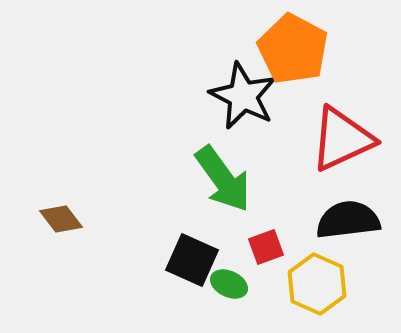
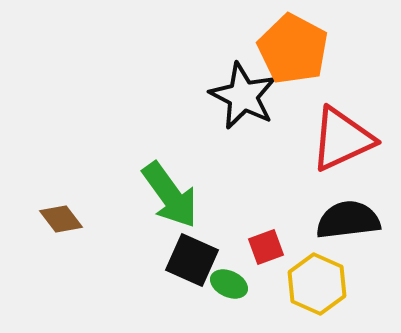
green arrow: moved 53 px left, 16 px down
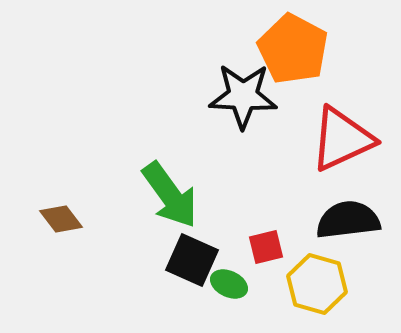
black star: rotated 24 degrees counterclockwise
red square: rotated 6 degrees clockwise
yellow hexagon: rotated 8 degrees counterclockwise
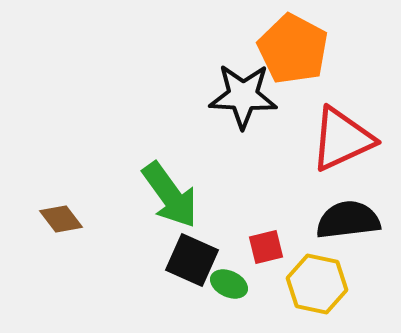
yellow hexagon: rotated 4 degrees counterclockwise
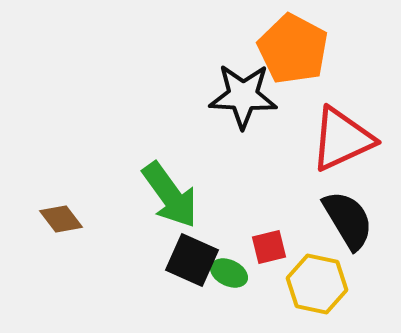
black semicircle: rotated 66 degrees clockwise
red square: moved 3 px right
green ellipse: moved 11 px up
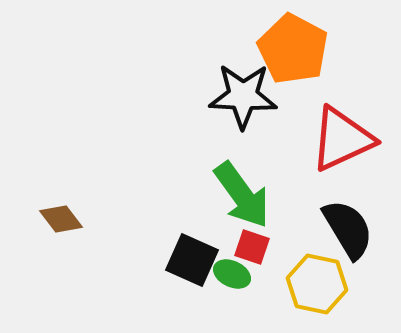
green arrow: moved 72 px right
black semicircle: moved 9 px down
red square: moved 17 px left; rotated 33 degrees clockwise
green ellipse: moved 3 px right, 1 px down
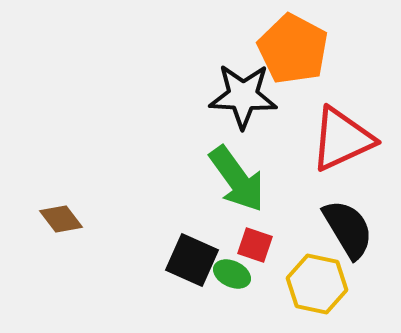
green arrow: moved 5 px left, 16 px up
red square: moved 3 px right, 2 px up
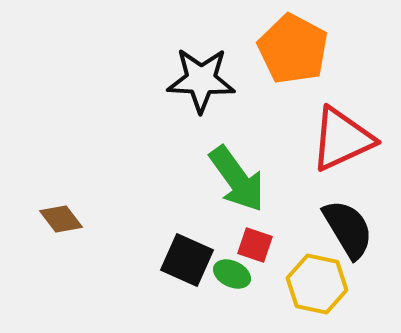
black star: moved 42 px left, 16 px up
black square: moved 5 px left
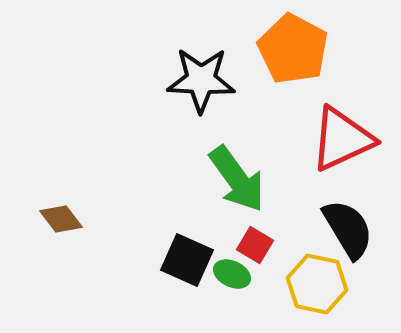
red square: rotated 12 degrees clockwise
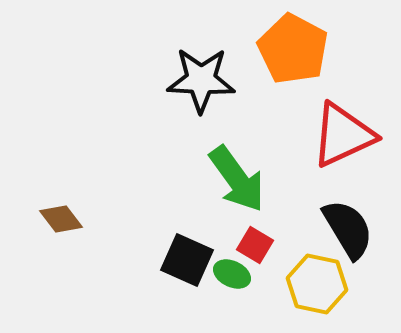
red triangle: moved 1 px right, 4 px up
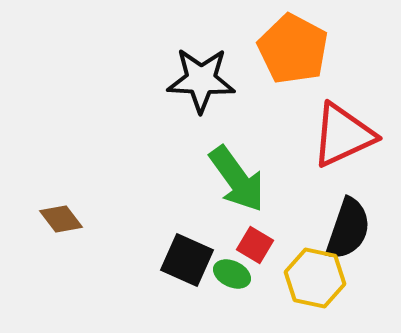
black semicircle: rotated 50 degrees clockwise
yellow hexagon: moved 2 px left, 6 px up
